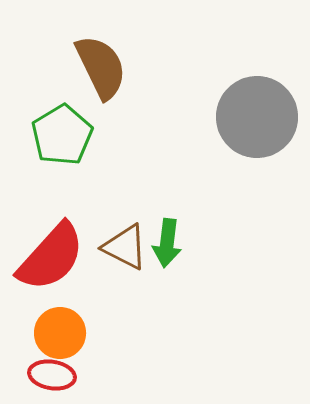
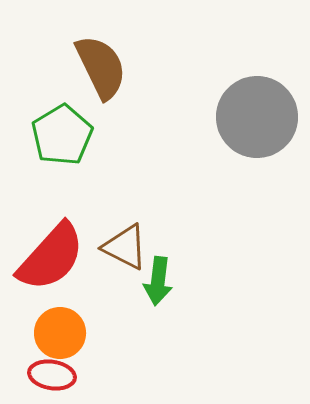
green arrow: moved 9 px left, 38 px down
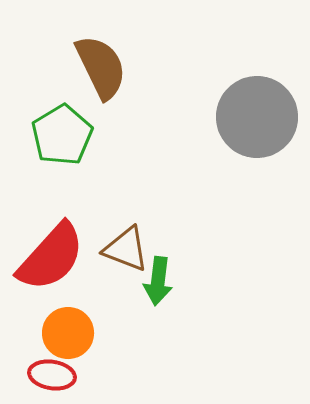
brown triangle: moved 1 px right, 2 px down; rotated 6 degrees counterclockwise
orange circle: moved 8 px right
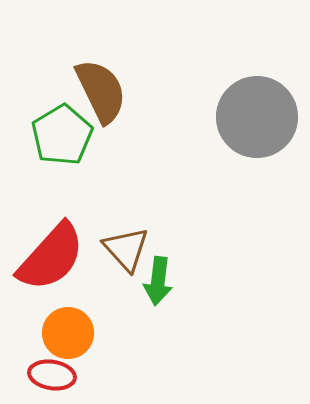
brown semicircle: moved 24 px down
brown triangle: rotated 27 degrees clockwise
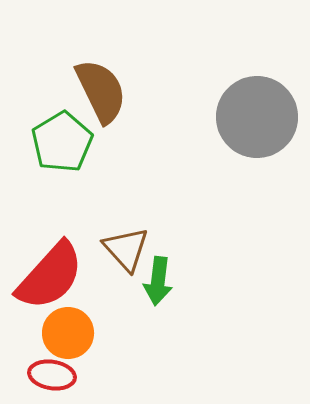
green pentagon: moved 7 px down
red semicircle: moved 1 px left, 19 px down
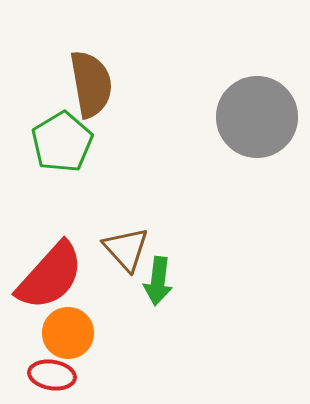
brown semicircle: moved 10 px left, 7 px up; rotated 16 degrees clockwise
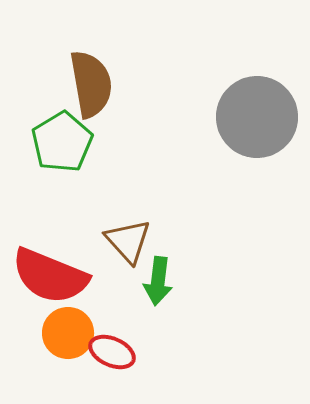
brown triangle: moved 2 px right, 8 px up
red semicircle: rotated 70 degrees clockwise
red ellipse: moved 60 px right, 23 px up; rotated 15 degrees clockwise
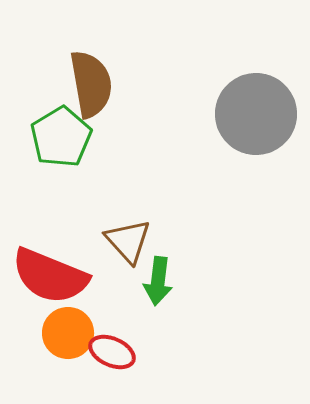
gray circle: moved 1 px left, 3 px up
green pentagon: moved 1 px left, 5 px up
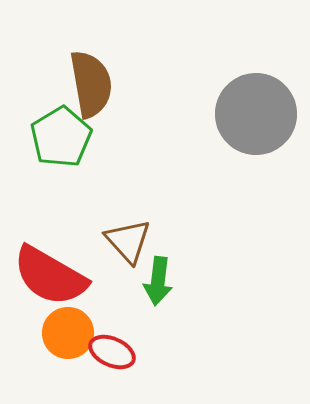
red semicircle: rotated 8 degrees clockwise
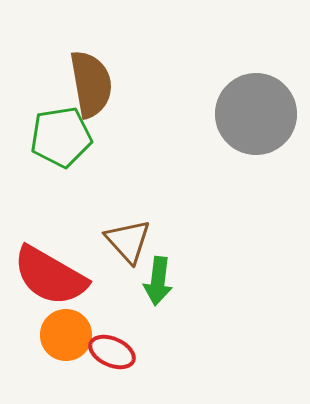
green pentagon: rotated 22 degrees clockwise
orange circle: moved 2 px left, 2 px down
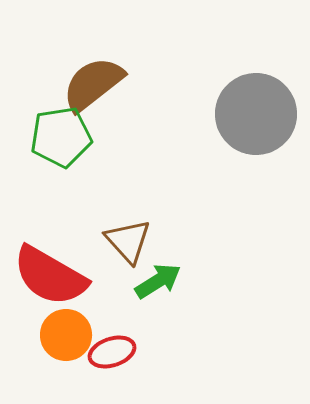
brown semicircle: moved 2 px right; rotated 118 degrees counterclockwise
green arrow: rotated 129 degrees counterclockwise
red ellipse: rotated 42 degrees counterclockwise
